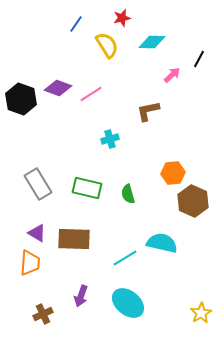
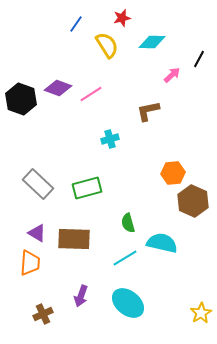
gray rectangle: rotated 16 degrees counterclockwise
green rectangle: rotated 28 degrees counterclockwise
green semicircle: moved 29 px down
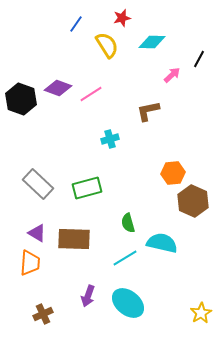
purple arrow: moved 7 px right
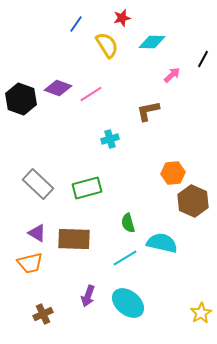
black line: moved 4 px right
orange trapezoid: rotated 72 degrees clockwise
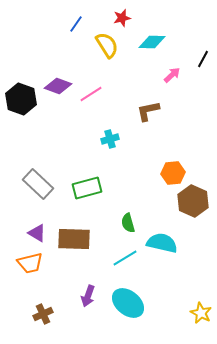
purple diamond: moved 2 px up
yellow star: rotated 15 degrees counterclockwise
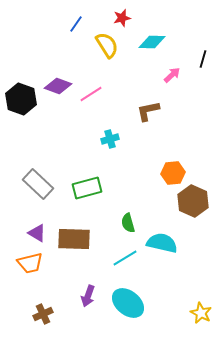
black line: rotated 12 degrees counterclockwise
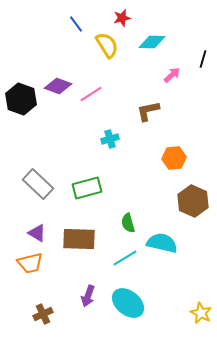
blue line: rotated 72 degrees counterclockwise
orange hexagon: moved 1 px right, 15 px up
brown rectangle: moved 5 px right
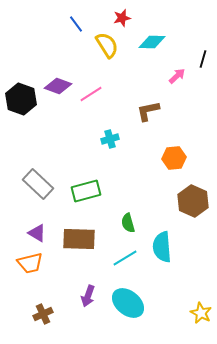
pink arrow: moved 5 px right, 1 px down
green rectangle: moved 1 px left, 3 px down
cyan semicircle: moved 4 px down; rotated 108 degrees counterclockwise
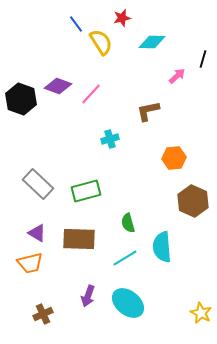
yellow semicircle: moved 6 px left, 3 px up
pink line: rotated 15 degrees counterclockwise
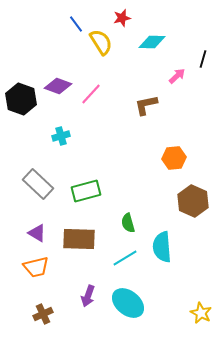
brown L-shape: moved 2 px left, 6 px up
cyan cross: moved 49 px left, 3 px up
orange trapezoid: moved 6 px right, 4 px down
